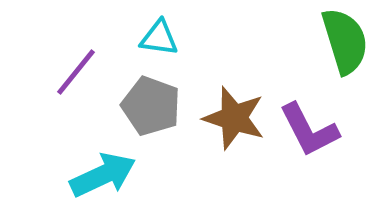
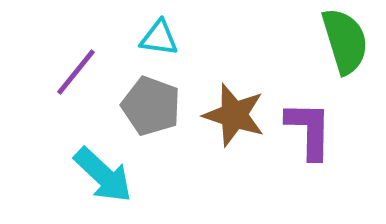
brown star: moved 3 px up
purple L-shape: rotated 152 degrees counterclockwise
cyan arrow: rotated 68 degrees clockwise
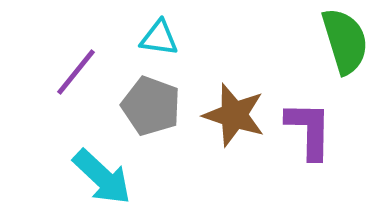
cyan arrow: moved 1 px left, 2 px down
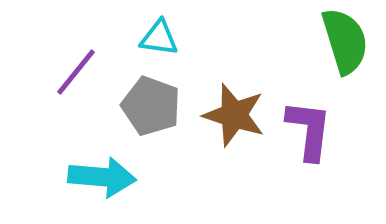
purple L-shape: rotated 6 degrees clockwise
cyan arrow: rotated 38 degrees counterclockwise
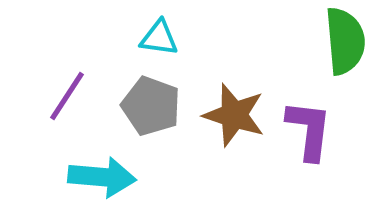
green semicircle: rotated 12 degrees clockwise
purple line: moved 9 px left, 24 px down; rotated 6 degrees counterclockwise
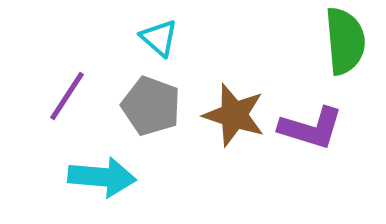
cyan triangle: rotated 33 degrees clockwise
purple L-shape: moved 2 px right, 2 px up; rotated 100 degrees clockwise
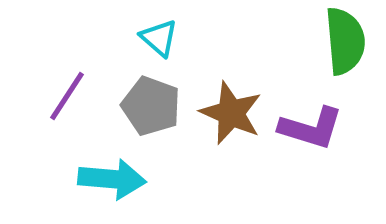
brown star: moved 3 px left, 2 px up; rotated 6 degrees clockwise
cyan arrow: moved 10 px right, 2 px down
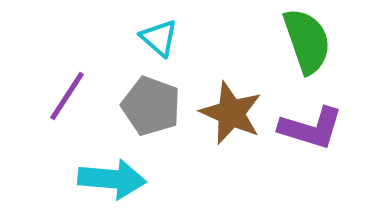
green semicircle: moved 38 px left; rotated 14 degrees counterclockwise
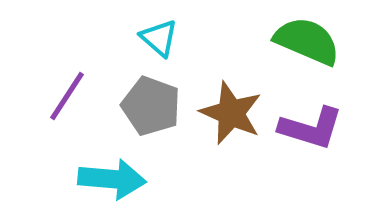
green semicircle: rotated 48 degrees counterclockwise
